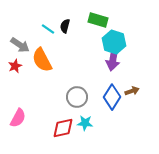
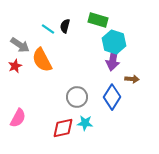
brown arrow: moved 12 px up; rotated 24 degrees clockwise
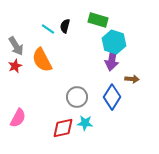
gray arrow: moved 4 px left, 1 px down; rotated 24 degrees clockwise
purple arrow: moved 1 px left
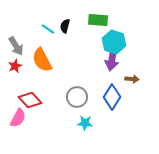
green rectangle: rotated 12 degrees counterclockwise
red diamond: moved 33 px left, 28 px up; rotated 60 degrees clockwise
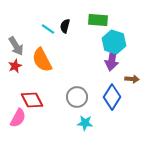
red diamond: moved 2 px right; rotated 15 degrees clockwise
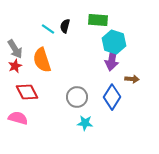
gray arrow: moved 1 px left, 3 px down
orange semicircle: rotated 10 degrees clockwise
red diamond: moved 5 px left, 8 px up
pink semicircle: rotated 102 degrees counterclockwise
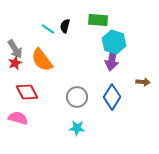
orange semicircle: rotated 20 degrees counterclockwise
red star: moved 3 px up
brown arrow: moved 11 px right, 3 px down
cyan star: moved 8 px left, 5 px down
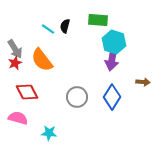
cyan star: moved 28 px left, 5 px down
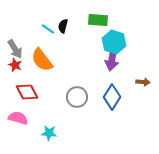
black semicircle: moved 2 px left
red star: moved 2 px down; rotated 24 degrees counterclockwise
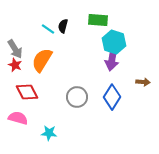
orange semicircle: rotated 70 degrees clockwise
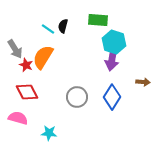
orange semicircle: moved 1 px right, 3 px up
red star: moved 11 px right
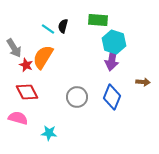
gray arrow: moved 1 px left, 1 px up
blue diamond: rotated 10 degrees counterclockwise
